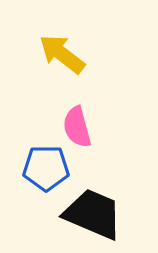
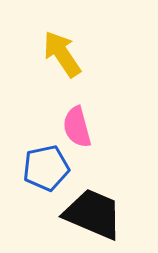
yellow arrow: rotated 18 degrees clockwise
blue pentagon: rotated 12 degrees counterclockwise
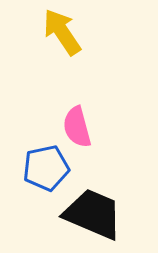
yellow arrow: moved 22 px up
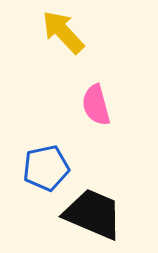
yellow arrow: moved 1 px right; rotated 9 degrees counterclockwise
pink semicircle: moved 19 px right, 22 px up
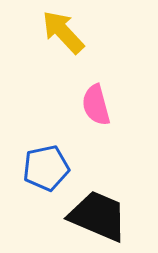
black trapezoid: moved 5 px right, 2 px down
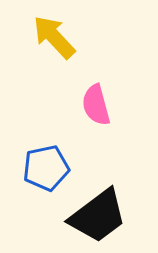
yellow arrow: moved 9 px left, 5 px down
black trapezoid: rotated 120 degrees clockwise
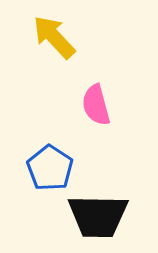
blue pentagon: moved 4 px right; rotated 27 degrees counterclockwise
black trapezoid: rotated 38 degrees clockwise
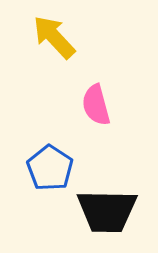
black trapezoid: moved 9 px right, 5 px up
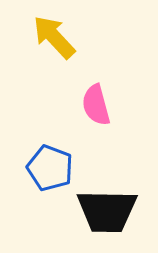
blue pentagon: rotated 12 degrees counterclockwise
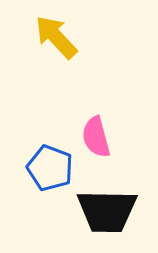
yellow arrow: moved 2 px right
pink semicircle: moved 32 px down
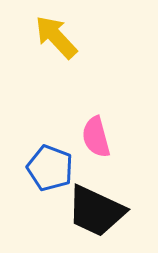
black trapezoid: moved 11 px left; rotated 24 degrees clockwise
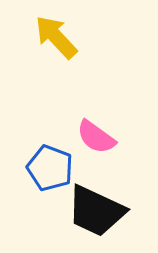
pink semicircle: rotated 39 degrees counterclockwise
